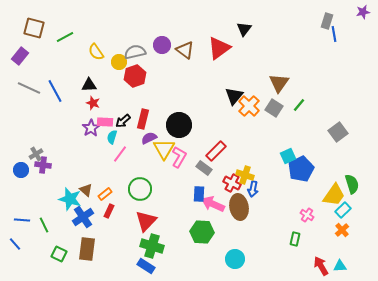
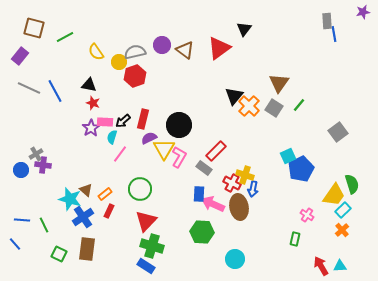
gray rectangle at (327, 21): rotated 21 degrees counterclockwise
black triangle at (89, 85): rotated 14 degrees clockwise
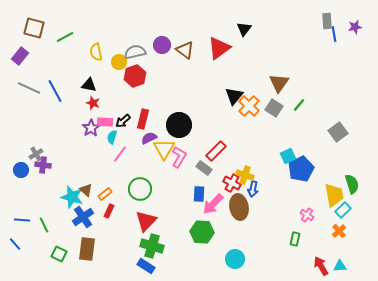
purple star at (363, 12): moved 8 px left, 15 px down
yellow semicircle at (96, 52): rotated 24 degrees clockwise
yellow trapezoid at (334, 195): rotated 45 degrees counterclockwise
cyan star at (70, 199): moved 2 px right, 2 px up
pink arrow at (213, 204): rotated 70 degrees counterclockwise
orange cross at (342, 230): moved 3 px left, 1 px down
